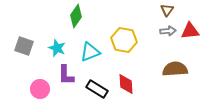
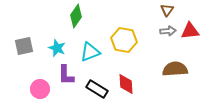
gray square: rotated 30 degrees counterclockwise
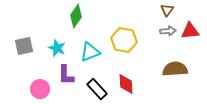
black rectangle: rotated 15 degrees clockwise
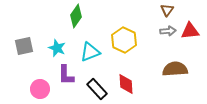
yellow hexagon: rotated 15 degrees clockwise
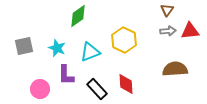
green diamond: moved 2 px right; rotated 20 degrees clockwise
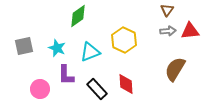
brown semicircle: rotated 55 degrees counterclockwise
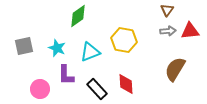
yellow hexagon: rotated 15 degrees counterclockwise
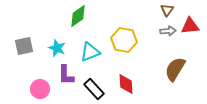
red triangle: moved 5 px up
black rectangle: moved 3 px left
